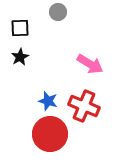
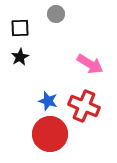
gray circle: moved 2 px left, 2 px down
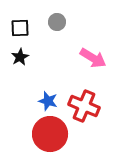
gray circle: moved 1 px right, 8 px down
pink arrow: moved 3 px right, 6 px up
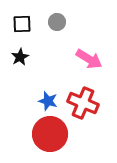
black square: moved 2 px right, 4 px up
pink arrow: moved 4 px left, 1 px down
red cross: moved 1 px left, 3 px up
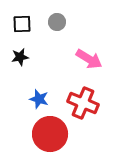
black star: rotated 18 degrees clockwise
blue star: moved 9 px left, 2 px up
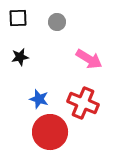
black square: moved 4 px left, 6 px up
red circle: moved 2 px up
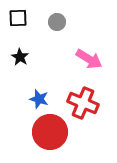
black star: rotated 30 degrees counterclockwise
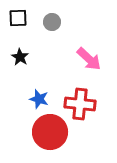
gray circle: moved 5 px left
pink arrow: rotated 12 degrees clockwise
red cross: moved 3 px left, 1 px down; rotated 16 degrees counterclockwise
